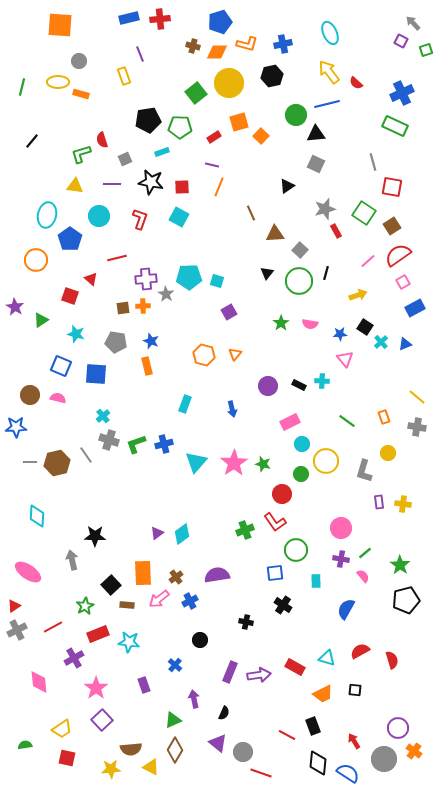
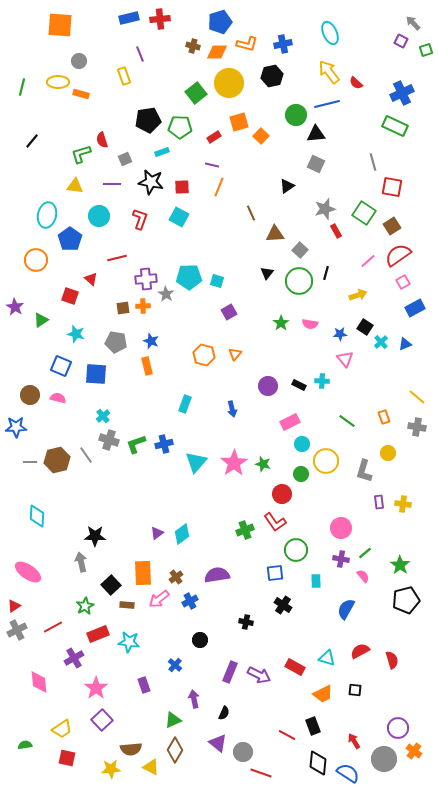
brown hexagon at (57, 463): moved 3 px up
gray arrow at (72, 560): moved 9 px right, 2 px down
purple arrow at (259, 675): rotated 35 degrees clockwise
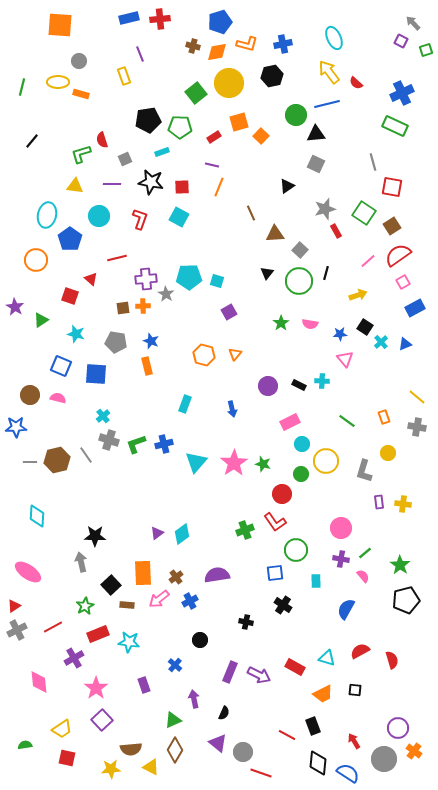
cyan ellipse at (330, 33): moved 4 px right, 5 px down
orange diamond at (217, 52): rotated 10 degrees counterclockwise
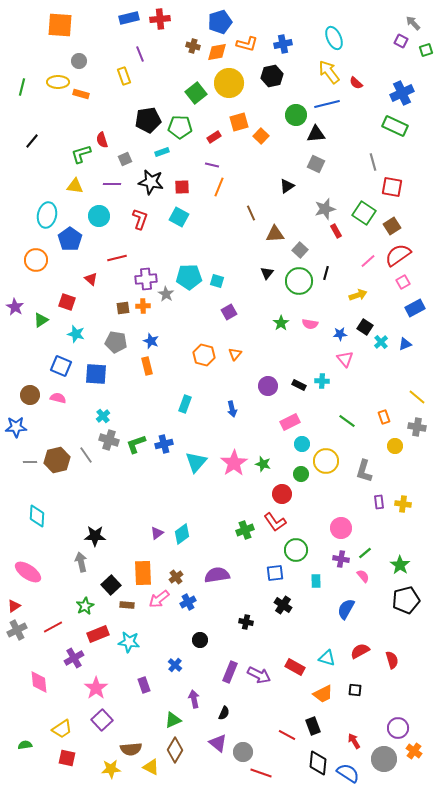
red square at (70, 296): moved 3 px left, 6 px down
yellow circle at (388, 453): moved 7 px right, 7 px up
blue cross at (190, 601): moved 2 px left, 1 px down
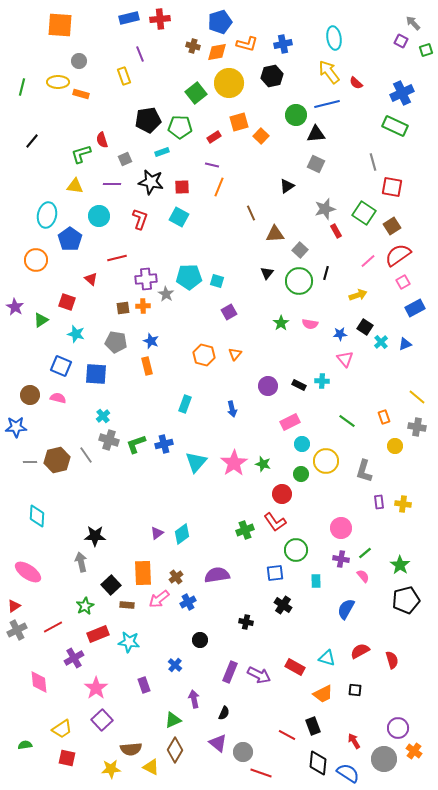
cyan ellipse at (334, 38): rotated 15 degrees clockwise
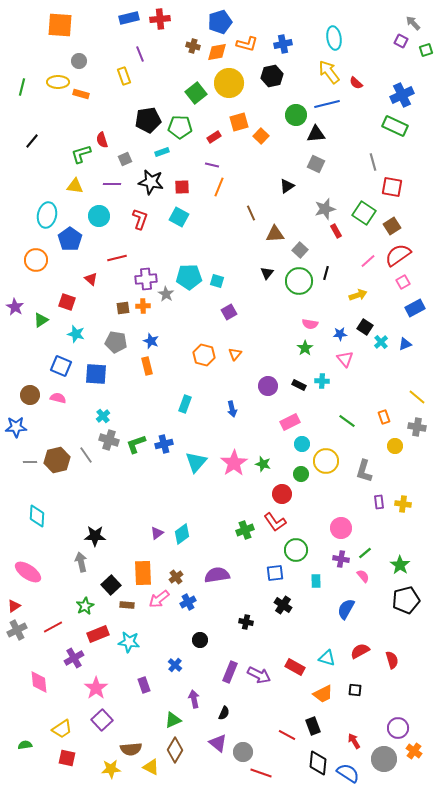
blue cross at (402, 93): moved 2 px down
green star at (281, 323): moved 24 px right, 25 px down
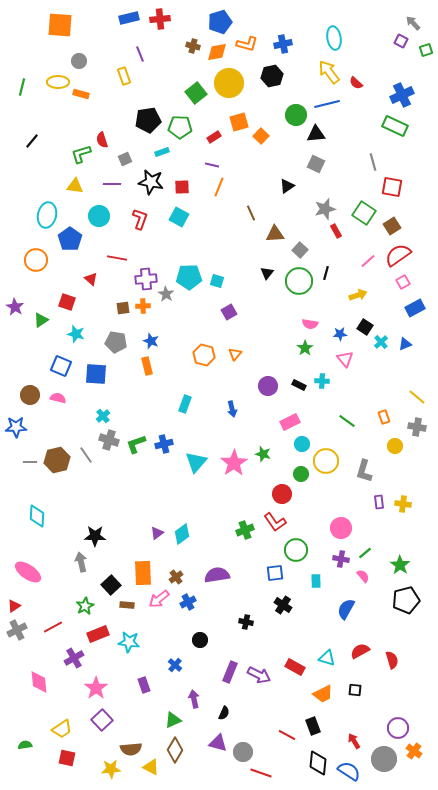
red line at (117, 258): rotated 24 degrees clockwise
green star at (263, 464): moved 10 px up
purple triangle at (218, 743): rotated 24 degrees counterclockwise
blue semicircle at (348, 773): moved 1 px right, 2 px up
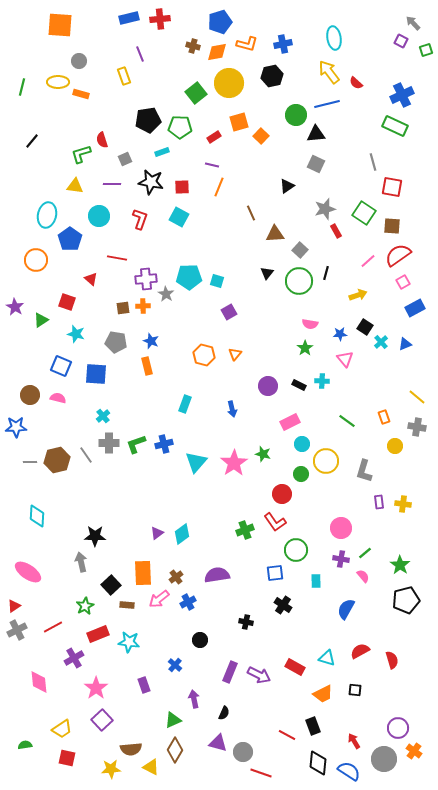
brown square at (392, 226): rotated 36 degrees clockwise
gray cross at (109, 440): moved 3 px down; rotated 18 degrees counterclockwise
